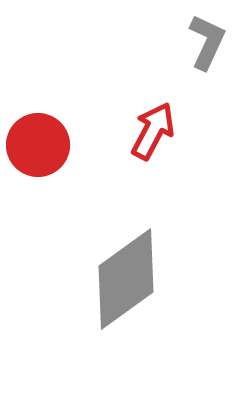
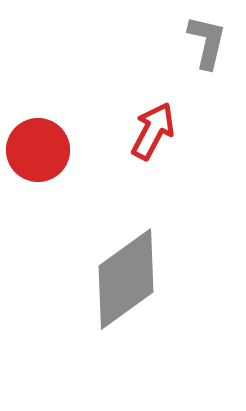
gray L-shape: rotated 12 degrees counterclockwise
red circle: moved 5 px down
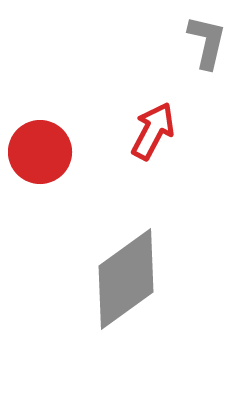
red circle: moved 2 px right, 2 px down
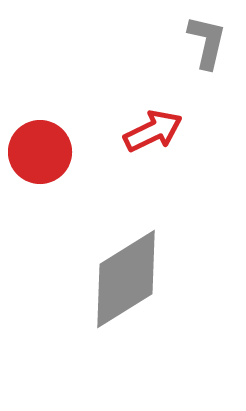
red arrow: rotated 36 degrees clockwise
gray diamond: rotated 4 degrees clockwise
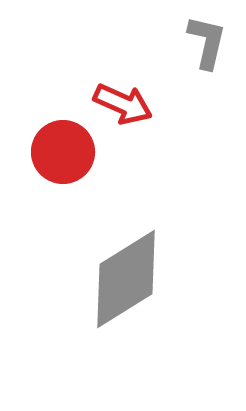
red arrow: moved 30 px left, 27 px up; rotated 50 degrees clockwise
red circle: moved 23 px right
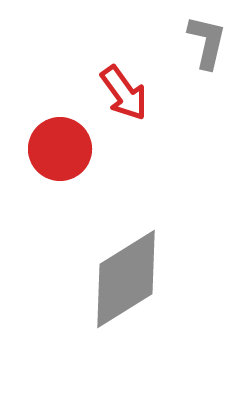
red arrow: moved 1 px right, 11 px up; rotated 30 degrees clockwise
red circle: moved 3 px left, 3 px up
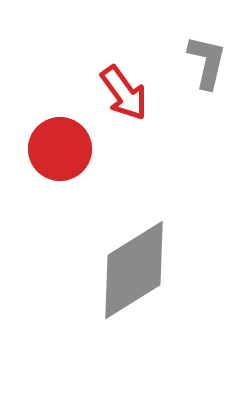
gray L-shape: moved 20 px down
gray diamond: moved 8 px right, 9 px up
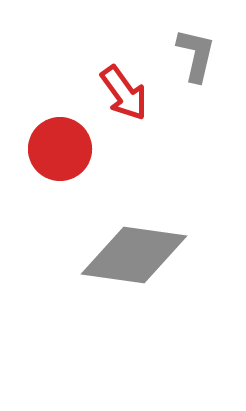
gray L-shape: moved 11 px left, 7 px up
gray diamond: moved 15 px up; rotated 40 degrees clockwise
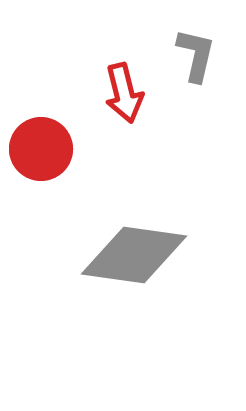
red arrow: rotated 22 degrees clockwise
red circle: moved 19 px left
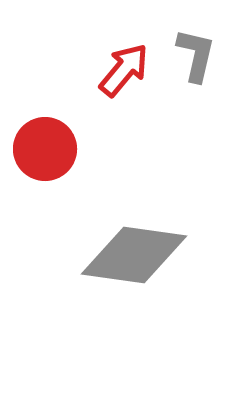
red arrow: moved 23 px up; rotated 126 degrees counterclockwise
red circle: moved 4 px right
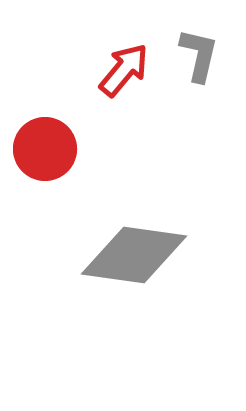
gray L-shape: moved 3 px right
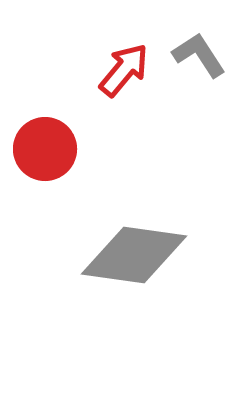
gray L-shape: rotated 46 degrees counterclockwise
